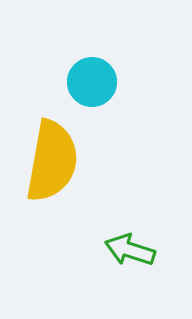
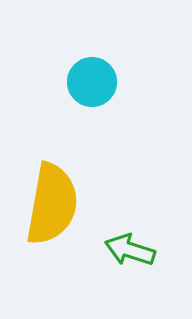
yellow semicircle: moved 43 px down
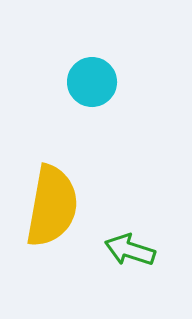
yellow semicircle: moved 2 px down
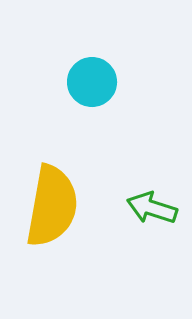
green arrow: moved 22 px right, 42 px up
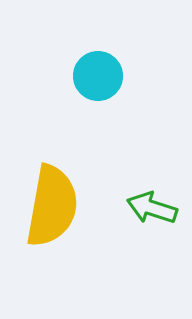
cyan circle: moved 6 px right, 6 px up
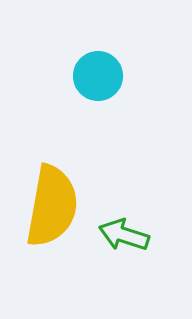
green arrow: moved 28 px left, 27 px down
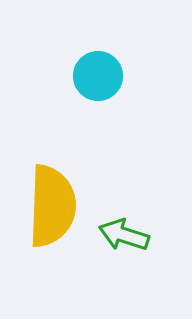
yellow semicircle: rotated 8 degrees counterclockwise
